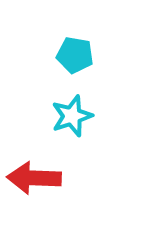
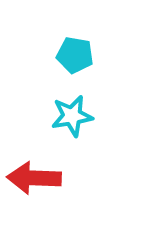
cyan star: rotated 9 degrees clockwise
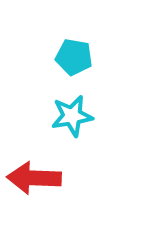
cyan pentagon: moved 1 px left, 2 px down
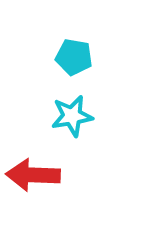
red arrow: moved 1 px left, 3 px up
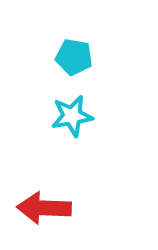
red arrow: moved 11 px right, 33 px down
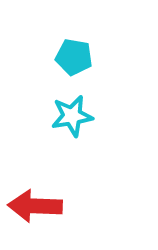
red arrow: moved 9 px left, 2 px up
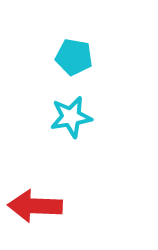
cyan star: moved 1 px left, 1 px down
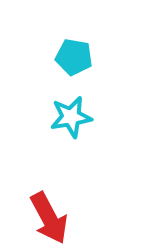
red arrow: moved 14 px right, 12 px down; rotated 120 degrees counterclockwise
